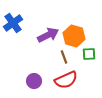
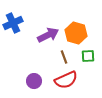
blue cross: rotated 12 degrees clockwise
orange hexagon: moved 2 px right, 3 px up
green square: moved 1 px left, 2 px down
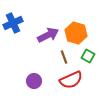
green square: rotated 32 degrees clockwise
red semicircle: moved 5 px right
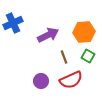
orange hexagon: moved 8 px right, 1 px up; rotated 20 degrees counterclockwise
purple circle: moved 7 px right
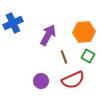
purple arrow: rotated 35 degrees counterclockwise
red semicircle: moved 2 px right
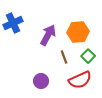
orange hexagon: moved 6 px left
green square: rotated 16 degrees clockwise
red semicircle: moved 7 px right
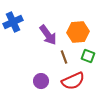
blue cross: moved 1 px up
purple arrow: rotated 115 degrees clockwise
green square: rotated 24 degrees counterclockwise
red semicircle: moved 7 px left, 1 px down
